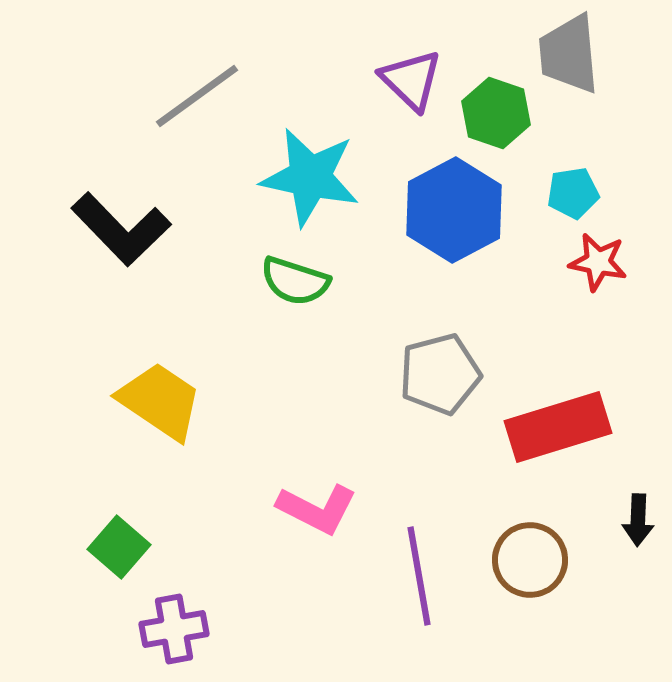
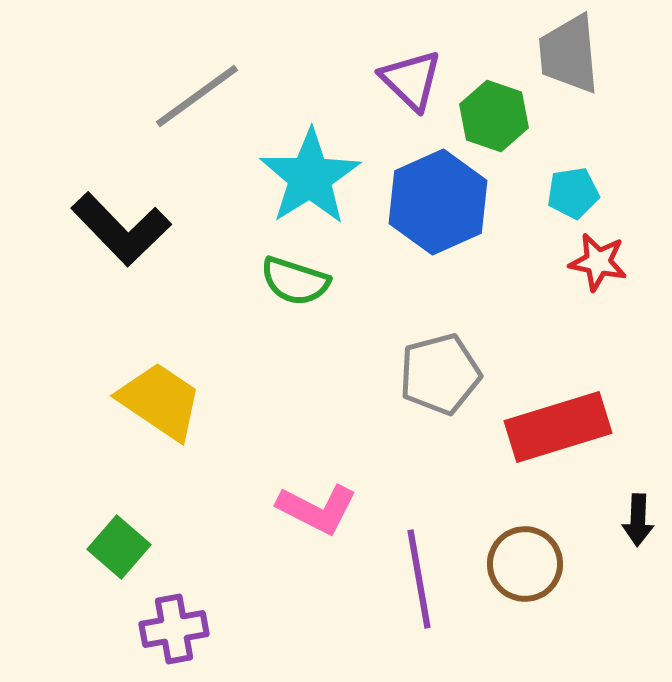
green hexagon: moved 2 px left, 3 px down
cyan star: rotated 28 degrees clockwise
blue hexagon: moved 16 px left, 8 px up; rotated 4 degrees clockwise
brown circle: moved 5 px left, 4 px down
purple line: moved 3 px down
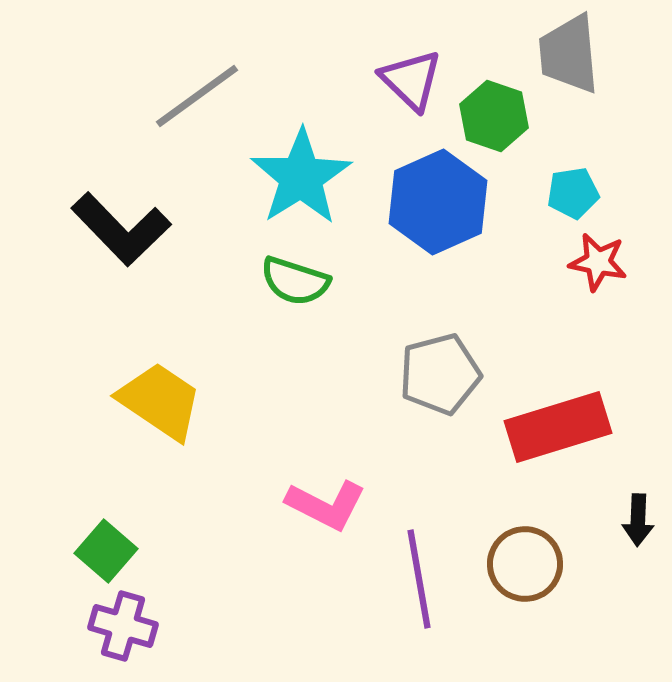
cyan star: moved 9 px left
pink L-shape: moved 9 px right, 4 px up
green square: moved 13 px left, 4 px down
purple cross: moved 51 px left, 3 px up; rotated 26 degrees clockwise
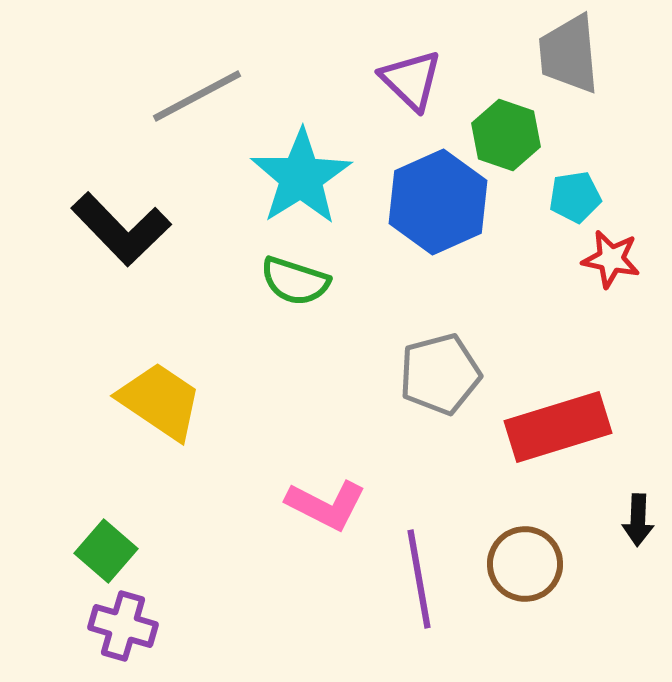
gray line: rotated 8 degrees clockwise
green hexagon: moved 12 px right, 19 px down
cyan pentagon: moved 2 px right, 4 px down
red star: moved 13 px right, 3 px up
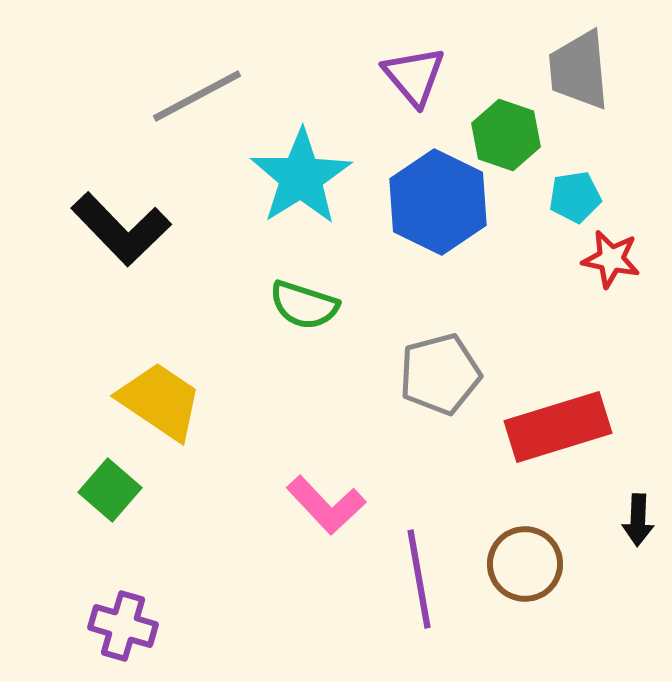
gray trapezoid: moved 10 px right, 16 px down
purple triangle: moved 3 px right, 4 px up; rotated 6 degrees clockwise
blue hexagon: rotated 10 degrees counterclockwise
green semicircle: moved 9 px right, 24 px down
pink L-shape: rotated 20 degrees clockwise
green square: moved 4 px right, 61 px up
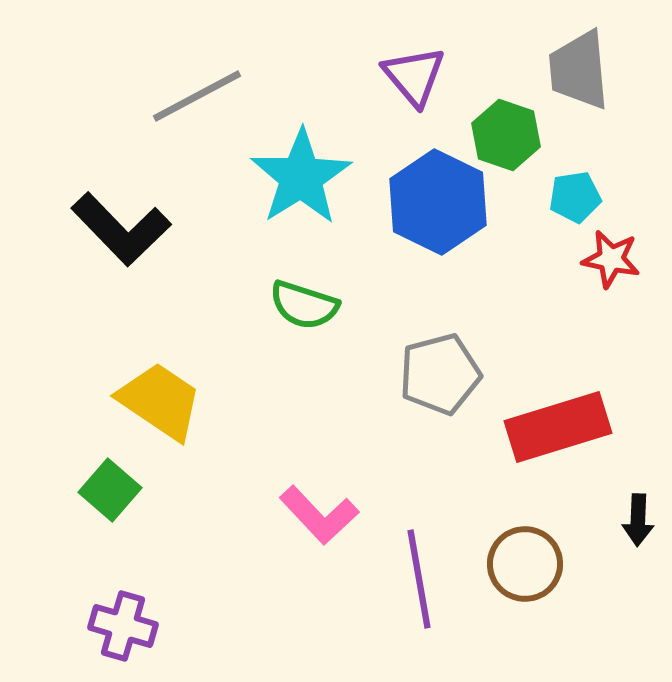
pink L-shape: moved 7 px left, 10 px down
